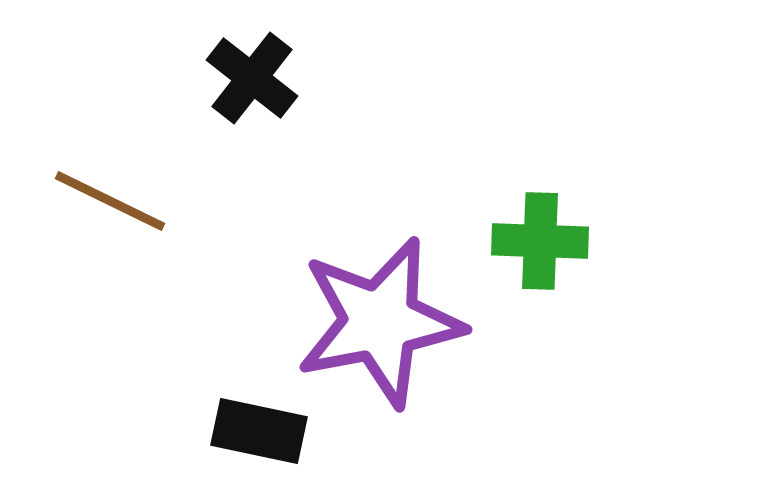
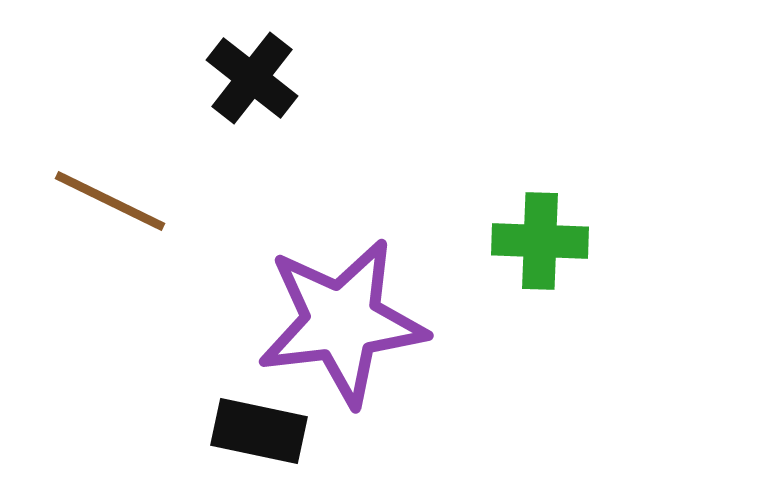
purple star: moved 38 px left; rotated 4 degrees clockwise
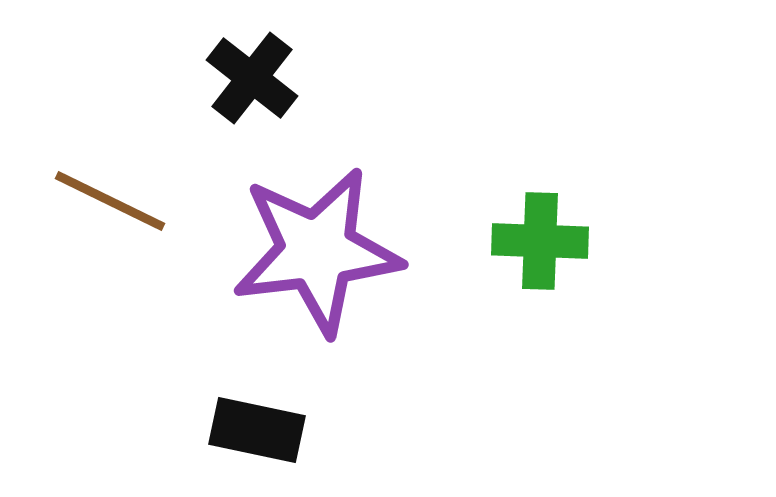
purple star: moved 25 px left, 71 px up
black rectangle: moved 2 px left, 1 px up
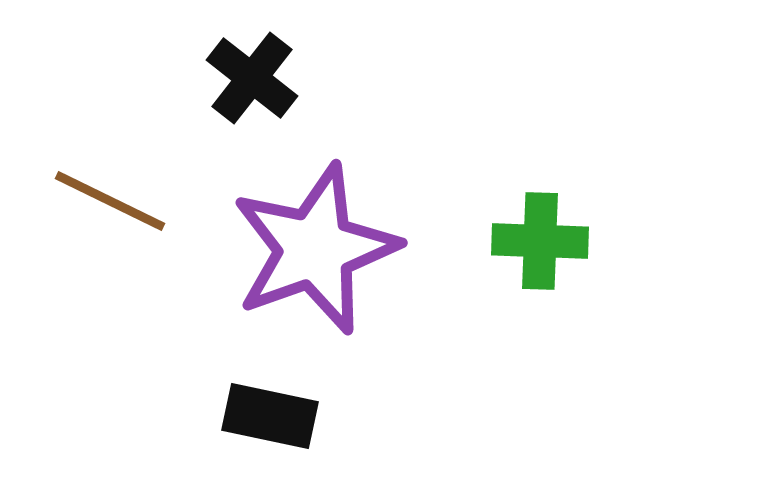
purple star: moved 2 px left, 2 px up; rotated 13 degrees counterclockwise
black rectangle: moved 13 px right, 14 px up
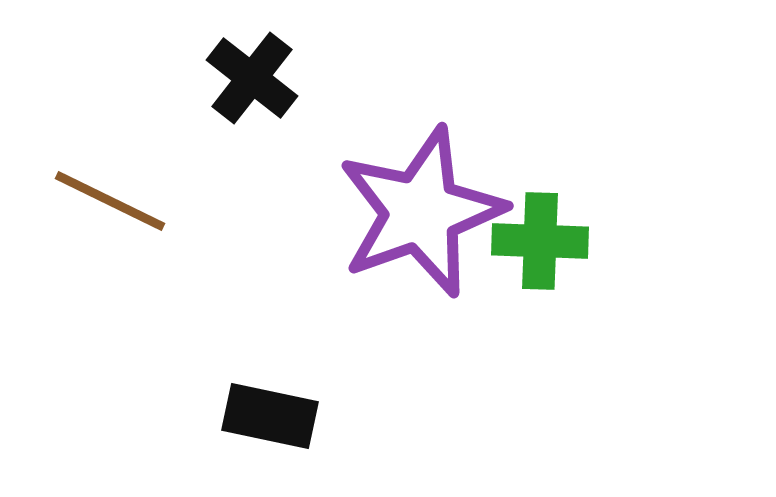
purple star: moved 106 px right, 37 px up
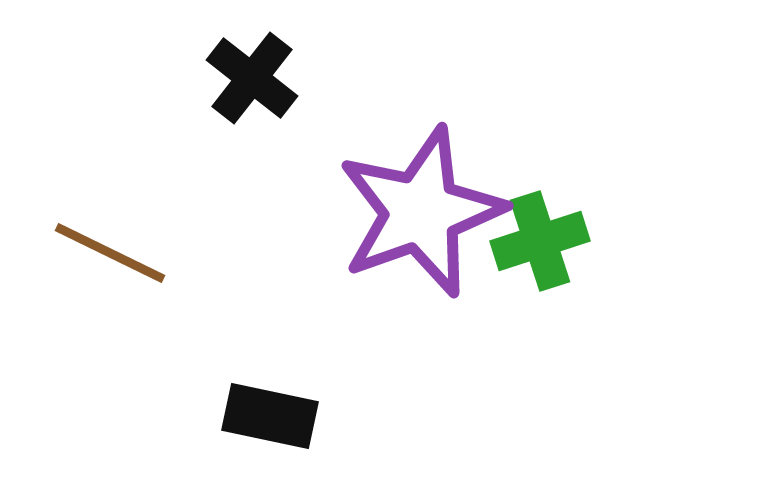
brown line: moved 52 px down
green cross: rotated 20 degrees counterclockwise
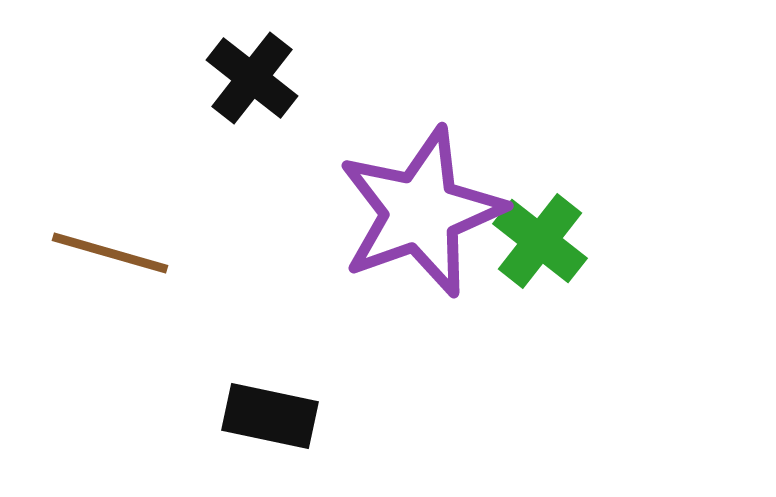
green cross: rotated 34 degrees counterclockwise
brown line: rotated 10 degrees counterclockwise
